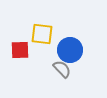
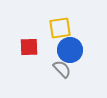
yellow square: moved 18 px right, 6 px up; rotated 15 degrees counterclockwise
red square: moved 9 px right, 3 px up
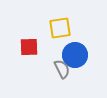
blue circle: moved 5 px right, 5 px down
gray semicircle: rotated 18 degrees clockwise
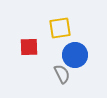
gray semicircle: moved 5 px down
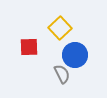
yellow square: rotated 35 degrees counterclockwise
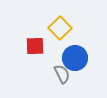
red square: moved 6 px right, 1 px up
blue circle: moved 3 px down
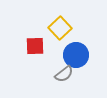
blue circle: moved 1 px right, 3 px up
gray semicircle: moved 2 px right; rotated 78 degrees clockwise
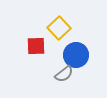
yellow square: moved 1 px left
red square: moved 1 px right
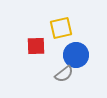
yellow square: moved 2 px right; rotated 30 degrees clockwise
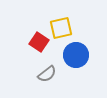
red square: moved 3 px right, 4 px up; rotated 36 degrees clockwise
gray semicircle: moved 17 px left
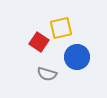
blue circle: moved 1 px right, 2 px down
gray semicircle: rotated 54 degrees clockwise
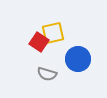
yellow square: moved 8 px left, 5 px down
blue circle: moved 1 px right, 2 px down
